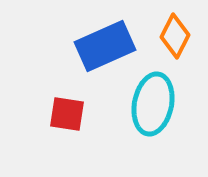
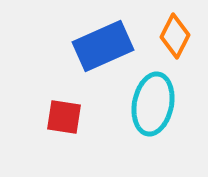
blue rectangle: moved 2 px left
red square: moved 3 px left, 3 px down
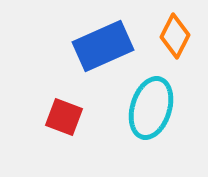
cyan ellipse: moved 2 px left, 4 px down; rotated 6 degrees clockwise
red square: rotated 12 degrees clockwise
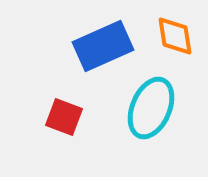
orange diamond: rotated 36 degrees counterclockwise
cyan ellipse: rotated 6 degrees clockwise
